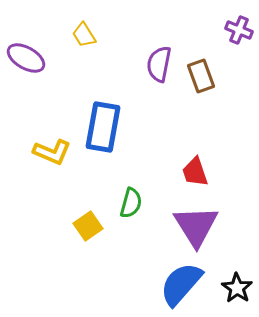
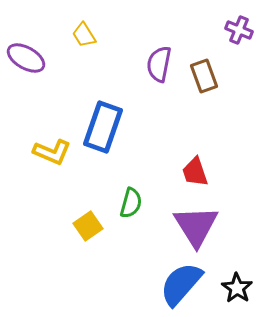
brown rectangle: moved 3 px right
blue rectangle: rotated 9 degrees clockwise
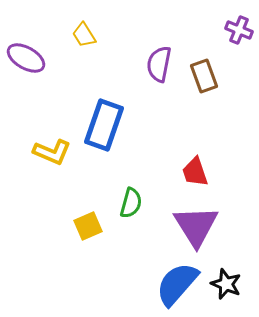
blue rectangle: moved 1 px right, 2 px up
yellow square: rotated 12 degrees clockwise
blue semicircle: moved 4 px left
black star: moved 11 px left, 4 px up; rotated 12 degrees counterclockwise
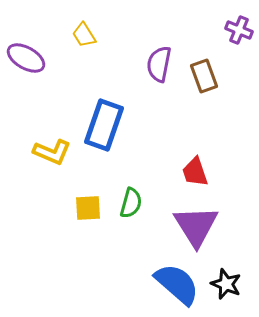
yellow square: moved 18 px up; rotated 20 degrees clockwise
blue semicircle: rotated 90 degrees clockwise
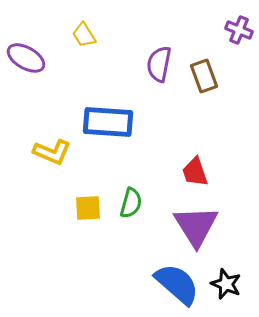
blue rectangle: moved 4 px right, 3 px up; rotated 75 degrees clockwise
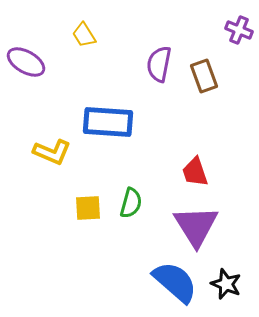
purple ellipse: moved 4 px down
blue semicircle: moved 2 px left, 2 px up
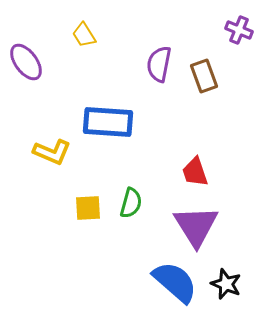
purple ellipse: rotated 24 degrees clockwise
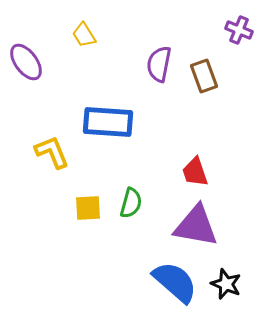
yellow L-shape: rotated 135 degrees counterclockwise
purple triangle: rotated 48 degrees counterclockwise
